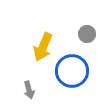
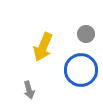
gray circle: moved 1 px left
blue circle: moved 9 px right, 1 px up
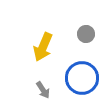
blue circle: moved 1 px right, 8 px down
gray arrow: moved 14 px right; rotated 18 degrees counterclockwise
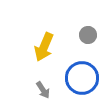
gray circle: moved 2 px right, 1 px down
yellow arrow: moved 1 px right
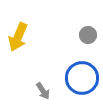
yellow arrow: moved 26 px left, 10 px up
gray arrow: moved 1 px down
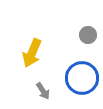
yellow arrow: moved 14 px right, 16 px down
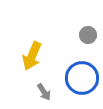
yellow arrow: moved 3 px down
gray arrow: moved 1 px right, 1 px down
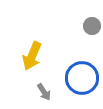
gray circle: moved 4 px right, 9 px up
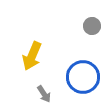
blue circle: moved 1 px right, 1 px up
gray arrow: moved 2 px down
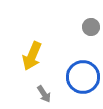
gray circle: moved 1 px left, 1 px down
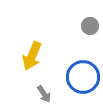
gray circle: moved 1 px left, 1 px up
